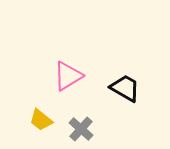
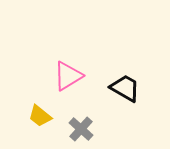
yellow trapezoid: moved 1 px left, 4 px up
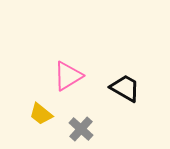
yellow trapezoid: moved 1 px right, 2 px up
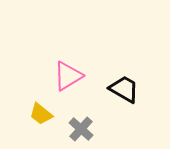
black trapezoid: moved 1 px left, 1 px down
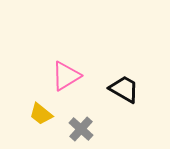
pink triangle: moved 2 px left
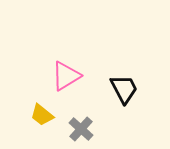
black trapezoid: rotated 32 degrees clockwise
yellow trapezoid: moved 1 px right, 1 px down
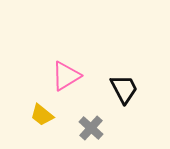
gray cross: moved 10 px right, 1 px up
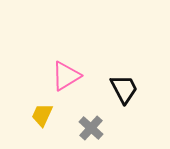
yellow trapezoid: rotated 75 degrees clockwise
